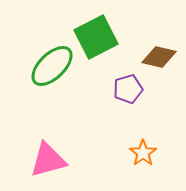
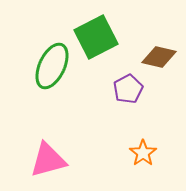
green ellipse: rotated 21 degrees counterclockwise
purple pentagon: rotated 12 degrees counterclockwise
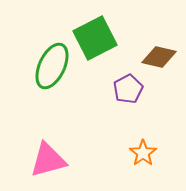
green square: moved 1 px left, 1 px down
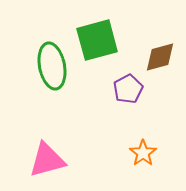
green square: moved 2 px right, 2 px down; rotated 12 degrees clockwise
brown diamond: moved 1 px right; rotated 28 degrees counterclockwise
green ellipse: rotated 36 degrees counterclockwise
pink triangle: moved 1 px left
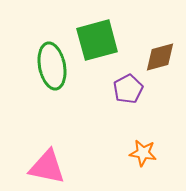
orange star: rotated 28 degrees counterclockwise
pink triangle: moved 7 px down; rotated 27 degrees clockwise
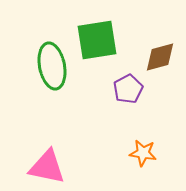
green square: rotated 6 degrees clockwise
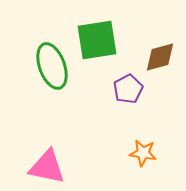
green ellipse: rotated 9 degrees counterclockwise
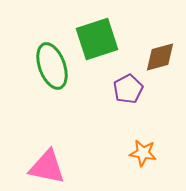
green square: moved 1 px up; rotated 9 degrees counterclockwise
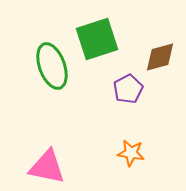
orange star: moved 12 px left
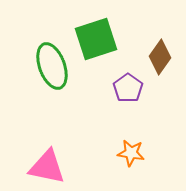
green square: moved 1 px left
brown diamond: rotated 40 degrees counterclockwise
purple pentagon: moved 1 px up; rotated 8 degrees counterclockwise
